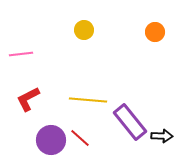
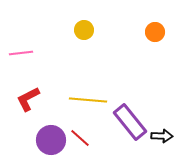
pink line: moved 1 px up
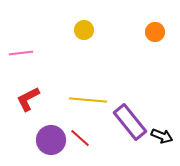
black arrow: rotated 20 degrees clockwise
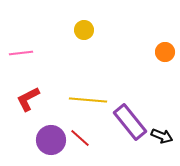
orange circle: moved 10 px right, 20 px down
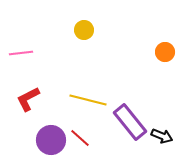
yellow line: rotated 9 degrees clockwise
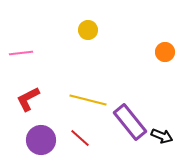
yellow circle: moved 4 px right
purple circle: moved 10 px left
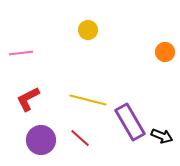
purple rectangle: rotated 9 degrees clockwise
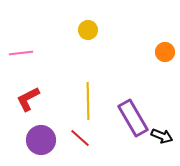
yellow line: moved 1 px down; rotated 75 degrees clockwise
purple rectangle: moved 3 px right, 4 px up
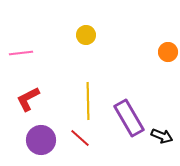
yellow circle: moved 2 px left, 5 px down
orange circle: moved 3 px right
purple rectangle: moved 4 px left
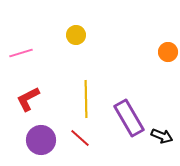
yellow circle: moved 10 px left
pink line: rotated 10 degrees counterclockwise
yellow line: moved 2 px left, 2 px up
